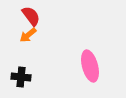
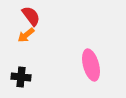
orange arrow: moved 2 px left
pink ellipse: moved 1 px right, 1 px up
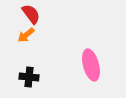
red semicircle: moved 2 px up
black cross: moved 8 px right
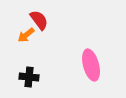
red semicircle: moved 8 px right, 6 px down
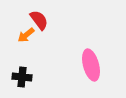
black cross: moved 7 px left
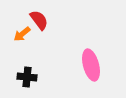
orange arrow: moved 4 px left, 1 px up
black cross: moved 5 px right
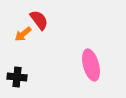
orange arrow: moved 1 px right
black cross: moved 10 px left
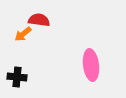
red semicircle: rotated 45 degrees counterclockwise
pink ellipse: rotated 8 degrees clockwise
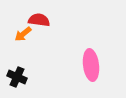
black cross: rotated 18 degrees clockwise
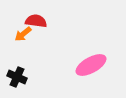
red semicircle: moved 3 px left, 1 px down
pink ellipse: rotated 68 degrees clockwise
